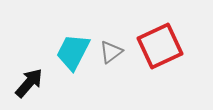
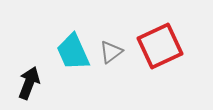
cyan trapezoid: rotated 51 degrees counterclockwise
black arrow: rotated 20 degrees counterclockwise
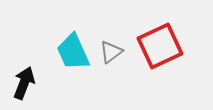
black arrow: moved 5 px left
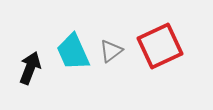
gray triangle: moved 1 px up
black arrow: moved 6 px right, 15 px up
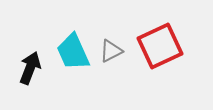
gray triangle: rotated 10 degrees clockwise
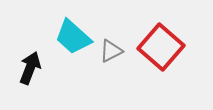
red square: moved 1 px right, 1 px down; rotated 24 degrees counterclockwise
cyan trapezoid: moved 15 px up; rotated 24 degrees counterclockwise
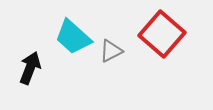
red square: moved 1 px right, 13 px up
